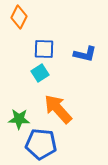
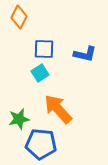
green star: rotated 15 degrees counterclockwise
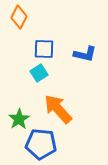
cyan square: moved 1 px left
green star: rotated 20 degrees counterclockwise
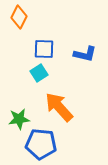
orange arrow: moved 1 px right, 2 px up
green star: rotated 25 degrees clockwise
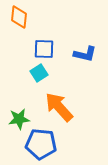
orange diamond: rotated 20 degrees counterclockwise
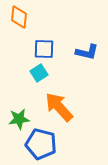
blue L-shape: moved 2 px right, 2 px up
blue pentagon: rotated 8 degrees clockwise
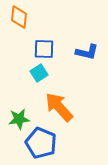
blue pentagon: moved 1 px up; rotated 8 degrees clockwise
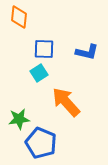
orange arrow: moved 7 px right, 5 px up
